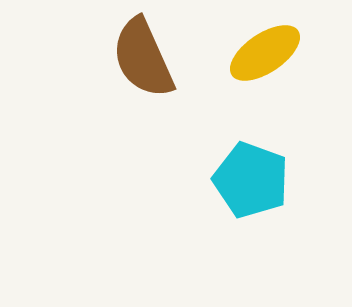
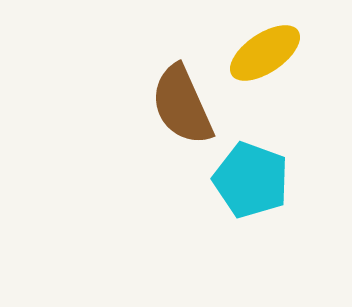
brown semicircle: moved 39 px right, 47 px down
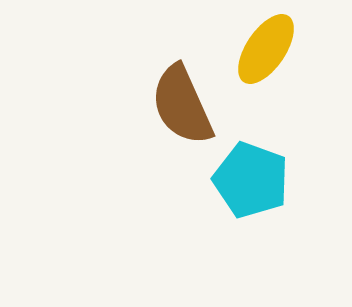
yellow ellipse: moved 1 px right, 4 px up; rotated 22 degrees counterclockwise
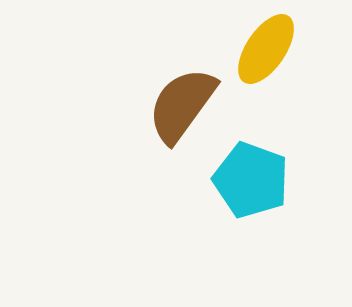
brown semicircle: rotated 60 degrees clockwise
